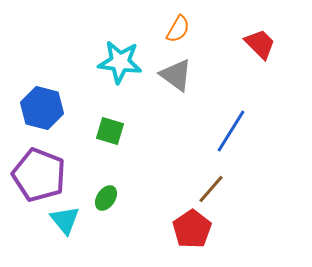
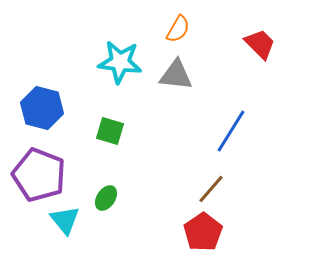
gray triangle: rotated 30 degrees counterclockwise
red pentagon: moved 11 px right, 3 px down
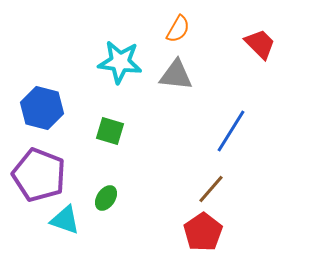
cyan triangle: rotated 32 degrees counterclockwise
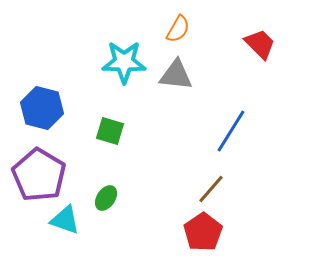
cyan star: moved 4 px right; rotated 6 degrees counterclockwise
purple pentagon: rotated 10 degrees clockwise
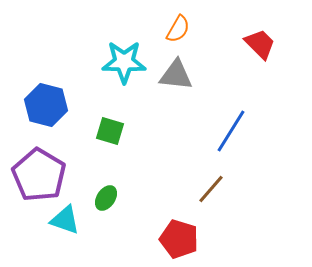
blue hexagon: moved 4 px right, 3 px up
red pentagon: moved 24 px left, 7 px down; rotated 21 degrees counterclockwise
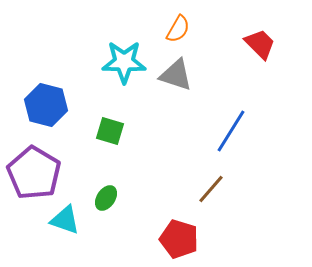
gray triangle: rotated 12 degrees clockwise
purple pentagon: moved 5 px left, 2 px up
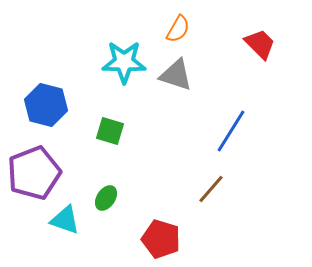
purple pentagon: rotated 20 degrees clockwise
red pentagon: moved 18 px left
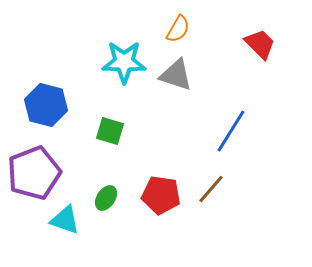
red pentagon: moved 44 px up; rotated 9 degrees counterclockwise
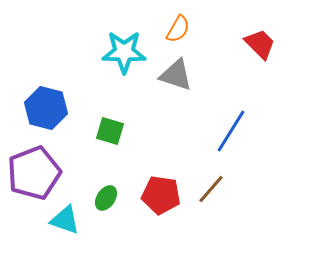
cyan star: moved 10 px up
blue hexagon: moved 3 px down
